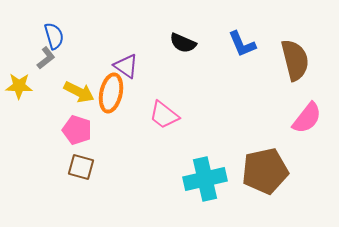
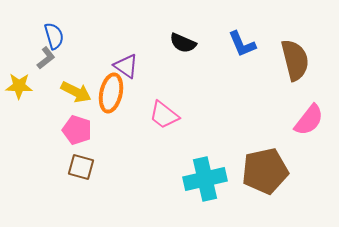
yellow arrow: moved 3 px left
pink semicircle: moved 2 px right, 2 px down
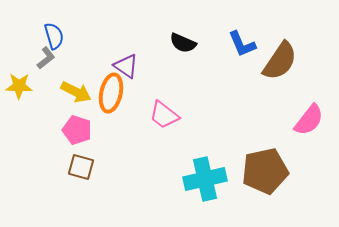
brown semicircle: moved 15 px left, 1 px down; rotated 48 degrees clockwise
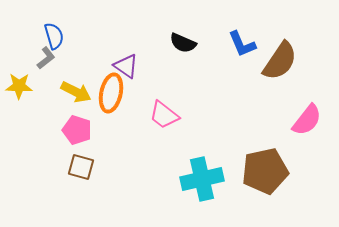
pink semicircle: moved 2 px left
cyan cross: moved 3 px left
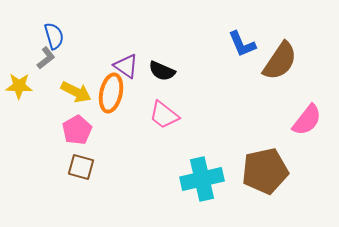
black semicircle: moved 21 px left, 28 px down
pink pentagon: rotated 24 degrees clockwise
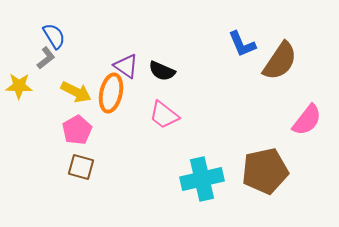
blue semicircle: rotated 16 degrees counterclockwise
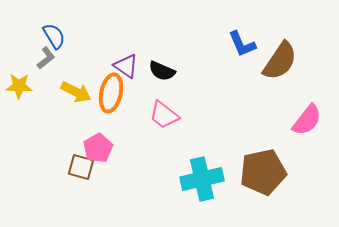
pink pentagon: moved 21 px right, 18 px down
brown pentagon: moved 2 px left, 1 px down
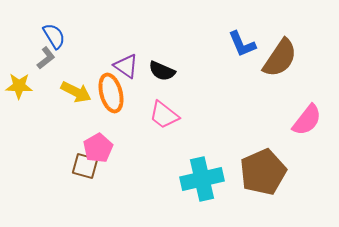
brown semicircle: moved 3 px up
orange ellipse: rotated 27 degrees counterclockwise
brown square: moved 4 px right, 1 px up
brown pentagon: rotated 12 degrees counterclockwise
